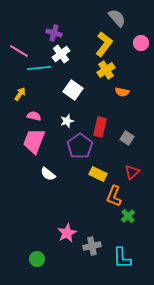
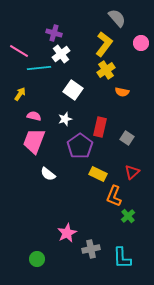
white star: moved 2 px left, 2 px up
gray cross: moved 1 px left, 3 px down
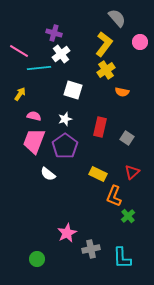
pink circle: moved 1 px left, 1 px up
white square: rotated 18 degrees counterclockwise
purple pentagon: moved 15 px left
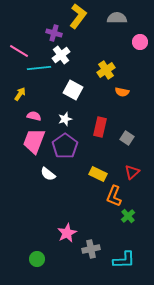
gray semicircle: rotated 48 degrees counterclockwise
yellow L-shape: moved 26 px left, 28 px up
white cross: moved 1 px down
white square: rotated 12 degrees clockwise
cyan L-shape: moved 2 px right, 2 px down; rotated 90 degrees counterclockwise
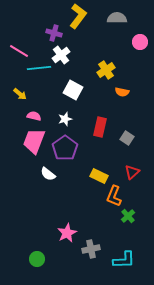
yellow arrow: rotated 96 degrees clockwise
purple pentagon: moved 2 px down
yellow rectangle: moved 1 px right, 2 px down
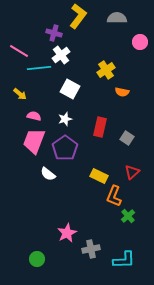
white square: moved 3 px left, 1 px up
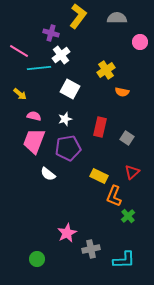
purple cross: moved 3 px left
purple pentagon: moved 3 px right; rotated 25 degrees clockwise
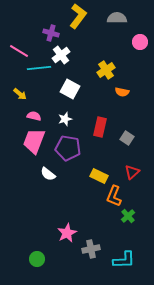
purple pentagon: rotated 20 degrees clockwise
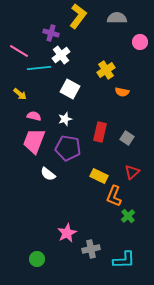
red rectangle: moved 5 px down
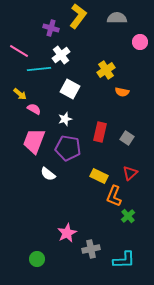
purple cross: moved 5 px up
cyan line: moved 1 px down
pink semicircle: moved 7 px up; rotated 16 degrees clockwise
red triangle: moved 2 px left, 1 px down
